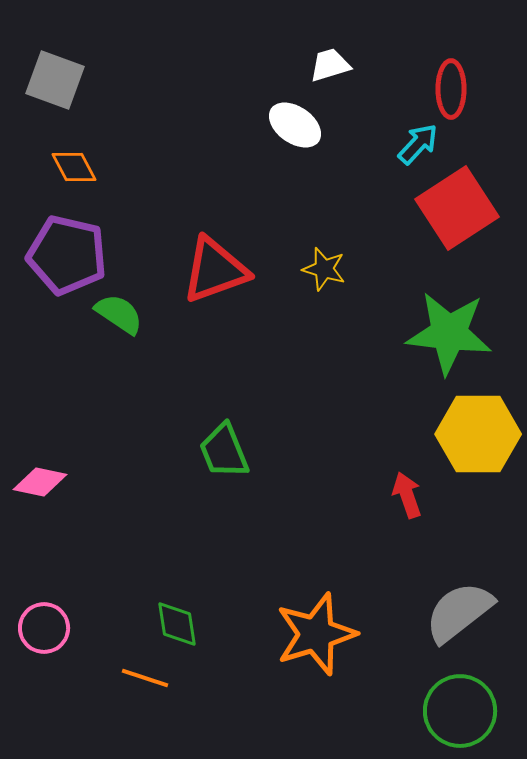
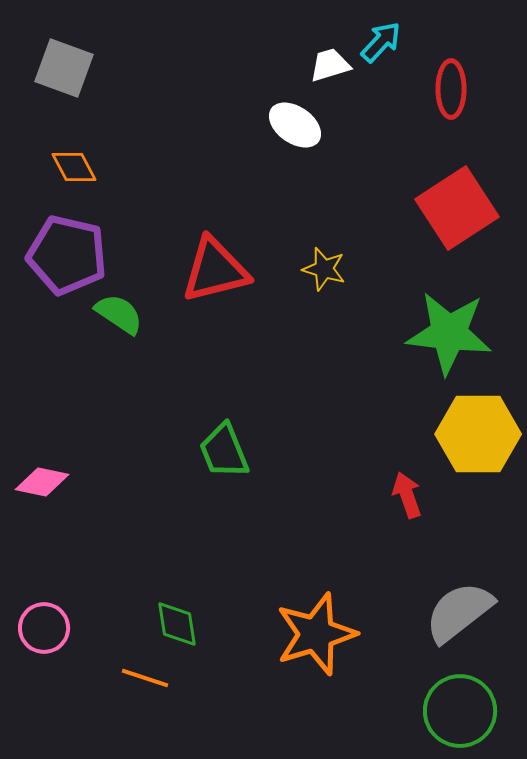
gray square: moved 9 px right, 12 px up
cyan arrow: moved 37 px left, 102 px up
red triangle: rotated 6 degrees clockwise
pink diamond: moved 2 px right
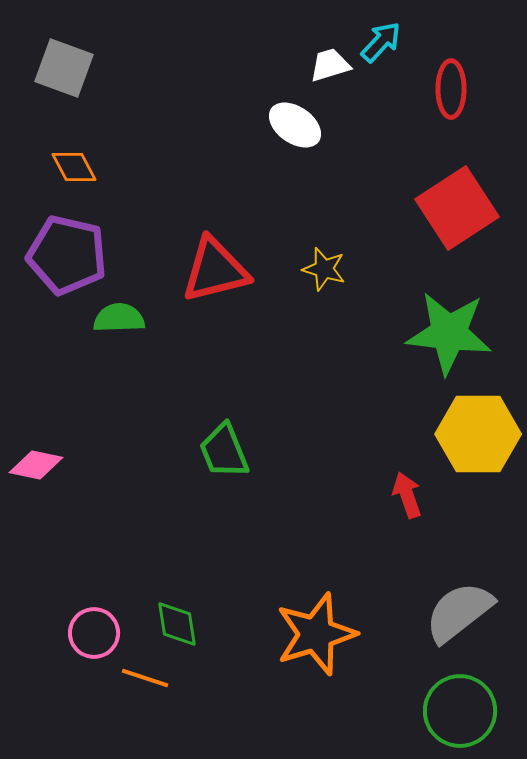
green semicircle: moved 4 px down; rotated 36 degrees counterclockwise
pink diamond: moved 6 px left, 17 px up
pink circle: moved 50 px right, 5 px down
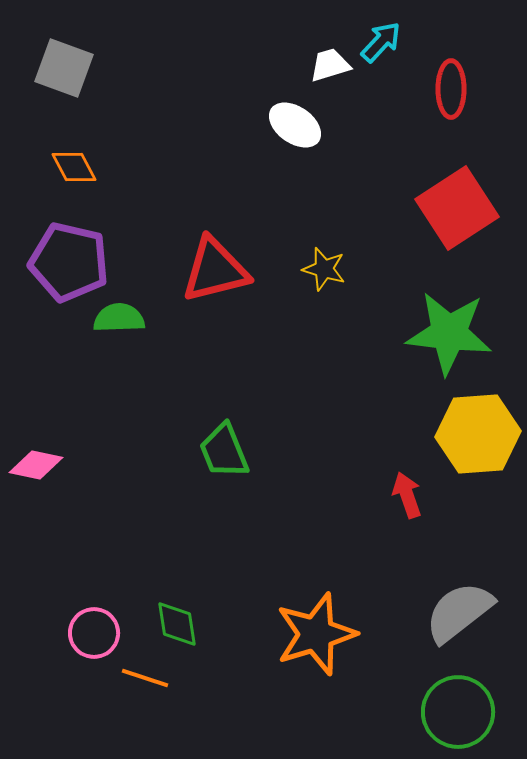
purple pentagon: moved 2 px right, 7 px down
yellow hexagon: rotated 4 degrees counterclockwise
green circle: moved 2 px left, 1 px down
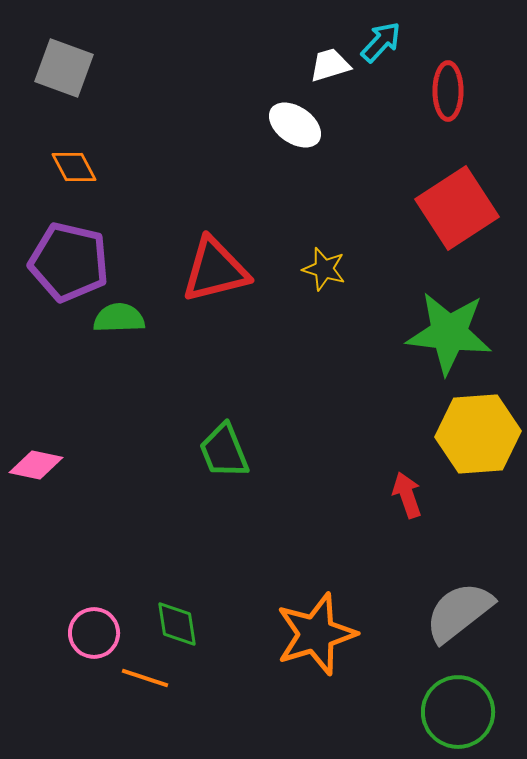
red ellipse: moved 3 px left, 2 px down
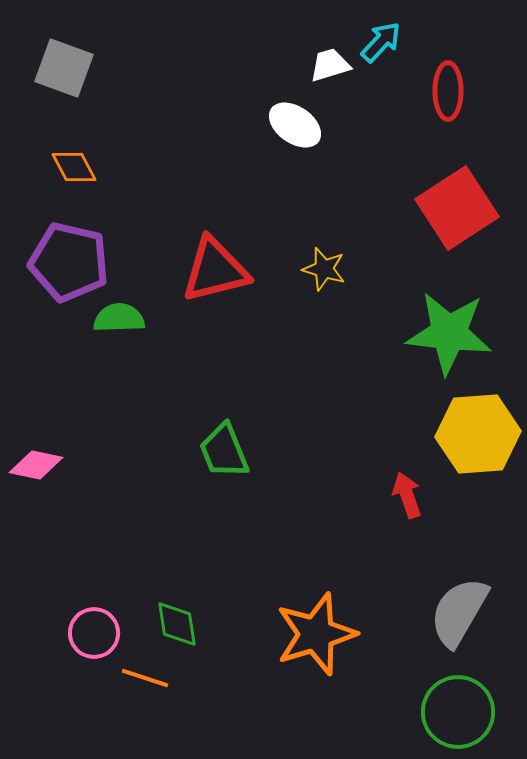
gray semicircle: rotated 22 degrees counterclockwise
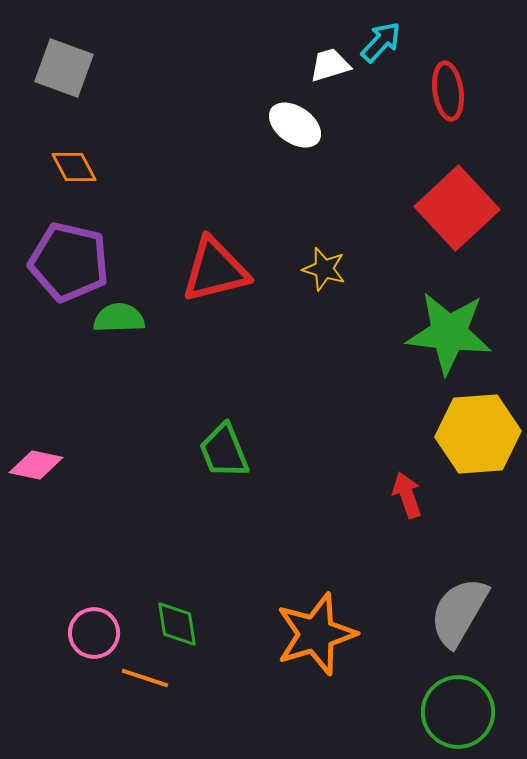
red ellipse: rotated 8 degrees counterclockwise
red square: rotated 10 degrees counterclockwise
